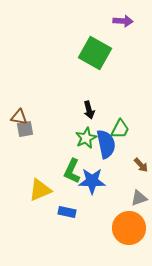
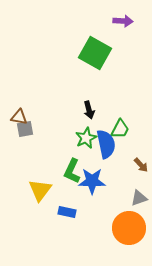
yellow triangle: rotated 30 degrees counterclockwise
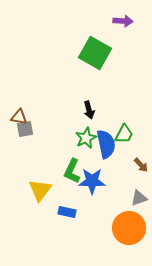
green trapezoid: moved 4 px right, 5 px down
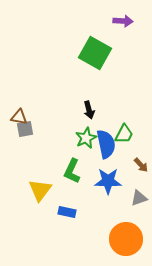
blue star: moved 16 px right
orange circle: moved 3 px left, 11 px down
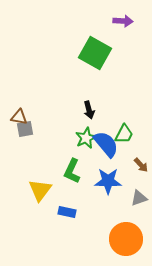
blue semicircle: rotated 28 degrees counterclockwise
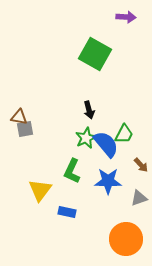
purple arrow: moved 3 px right, 4 px up
green square: moved 1 px down
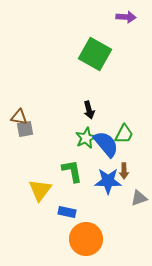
brown arrow: moved 17 px left, 6 px down; rotated 42 degrees clockwise
green L-shape: rotated 145 degrees clockwise
orange circle: moved 40 px left
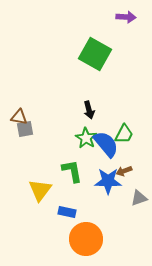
green star: rotated 15 degrees counterclockwise
brown arrow: rotated 70 degrees clockwise
